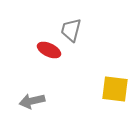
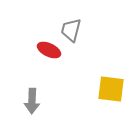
yellow square: moved 4 px left
gray arrow: rotated 75 degrees counterclockwise
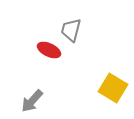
yellow square: moved 2 px right, 1 px up; rotated 24 degrees clockwise
gray arrow: rotated 40 degrees clockwise
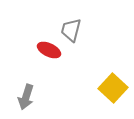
yellow square: rotated 12 degrees clockwise
gray arrow: moved 6 px left, 4 px up; rotated 25 degrees counterclockwise
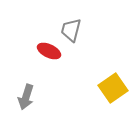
red ellipse: moved 1 px down
yellow square: rotated 12 degrees clockwise
